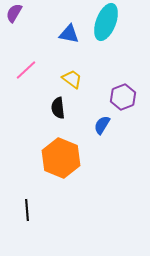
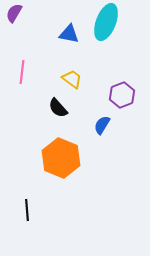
pink line: moved 4 px left, 2 px down; rotated 40 degrees counterclockwise
purple hexagon: moved 1 px left, 2 px up
black semicircle: rotated 35 degrees counterclockwise
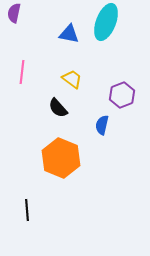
purple semicircle: rotated 18 degrees counterclockwise
blue semicircle: rotated 18 degrees counterclockwise
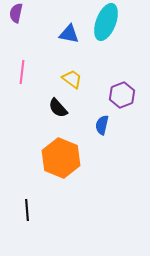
purple semicircle: moved 2 px right
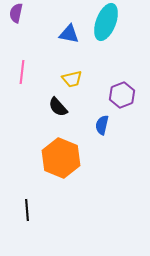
yellow trapezoid: rotated 130 degrees clockwise
black semicircle: moved 1 px up
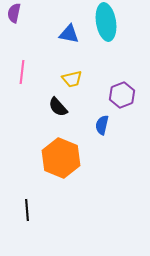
purple semicircle: moved 2 px left
cyan ellipse: rotated 30 degrees counterclockwise
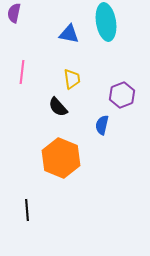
yellow trapezoid: rotated 85 degrees counterclockwise
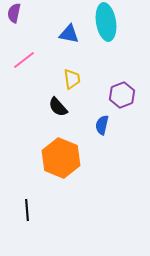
pink line: moved 2 px right, 12 px up; rotated 45 degrees clockwise
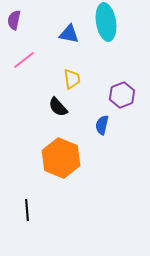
purple semicircle: moved 7 px down
